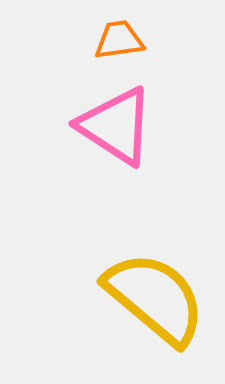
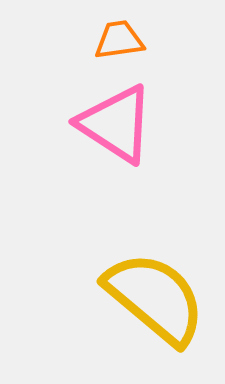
pink triangle: moved 2 px up
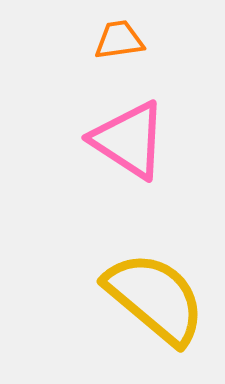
pink triangle: moved 13 px right, 16 px down
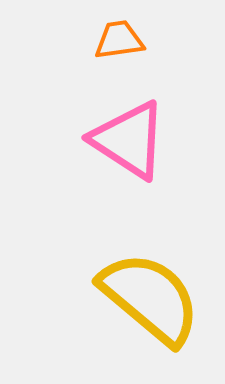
yellow semicircle: moved 5 px left
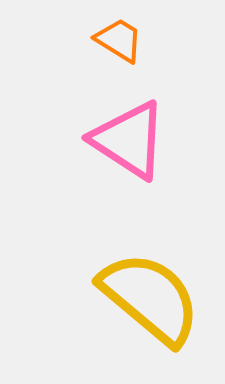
orange trapezoid: rotated 40 degrees clockwise
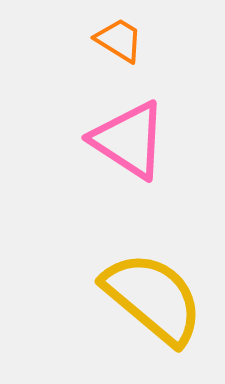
yellow semicircle: moved 3 px right
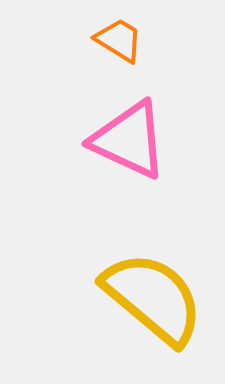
pink triangle: rotated 8 degrees counterclockwise
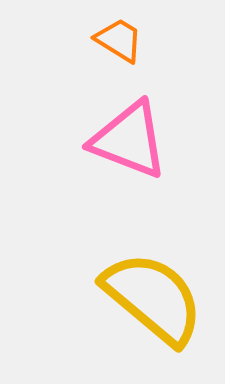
pink triangle: rotated 4 degrees counterclockwise
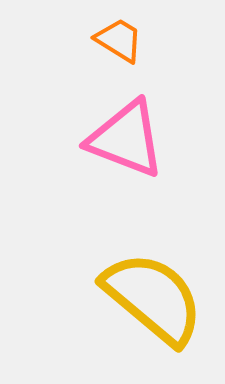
pink triangle: moved 3 px left, 1 px up
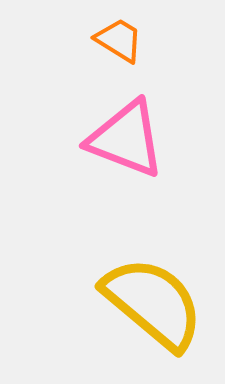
yellow semicircle: moved 5 px down
